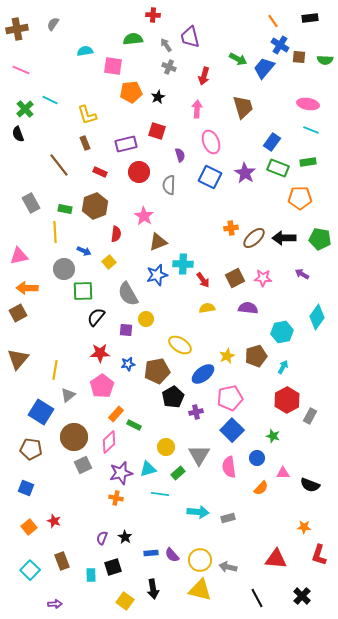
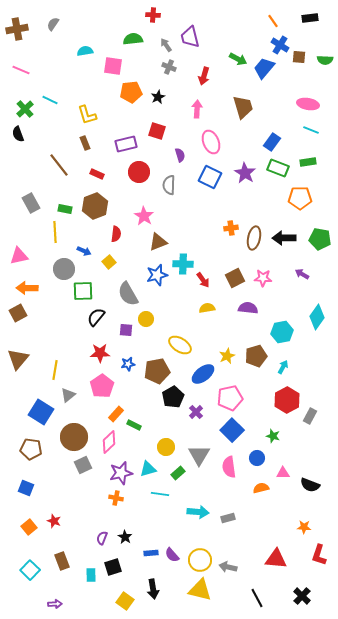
red rectangle at (100, 172): moved 3 px left, 2 px down
brown ellipse at (254, 238): rotated 35 degrees counterclockwise
purple cross at (196, 412): rotated 32 degrees counterclockwise
orange semicircle at (261, 488): rotated 147 degrees counterclockwise
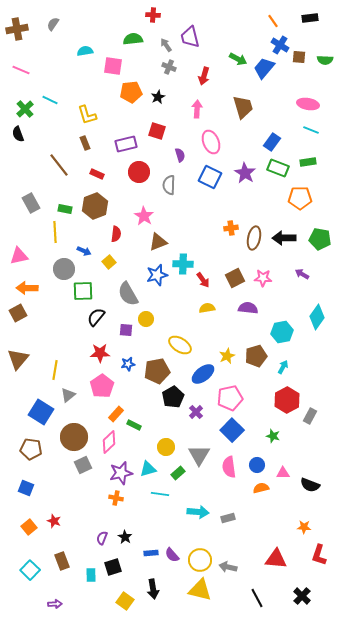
blue circle at (257, 458): moved 7 px down
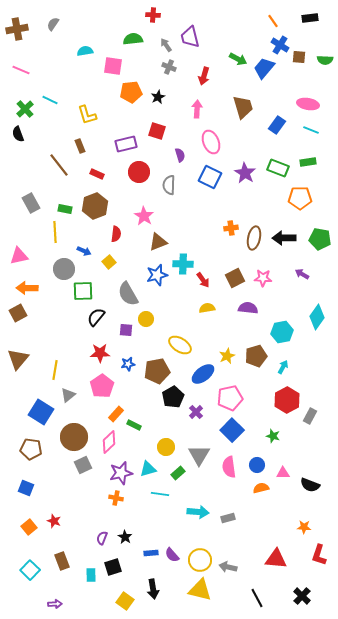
blue rectangle at (272, 142): moved 5 px right, 17 px up
brown rectangle at (85, 143): moved 5 px left, 3 px down
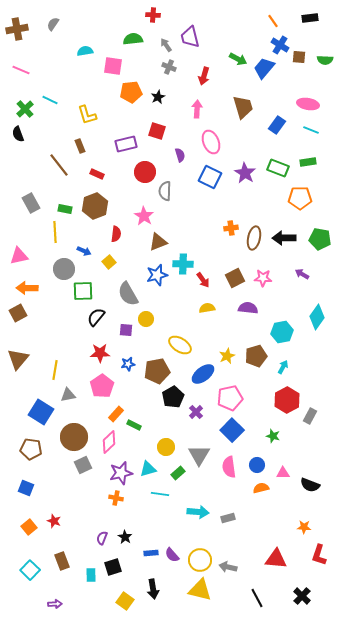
red circle at (139, 172): moved 6 px right
gray semicircle at (169, 185): moved 4 px left, 6 px down
gray triangle at (68, 395): rotated 28 degrees clockwise
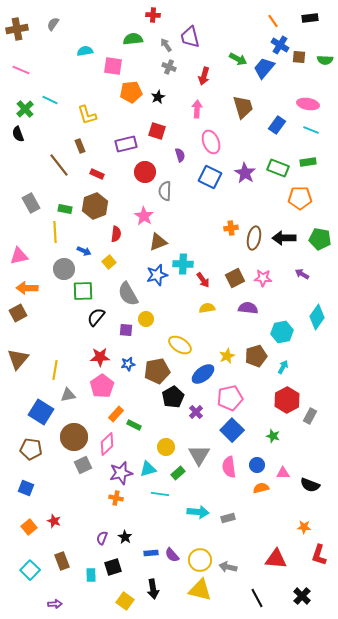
red star at (100, 353): moved 4 px down
pink diamond at (109, 442): moved 2 px left, 2 px down
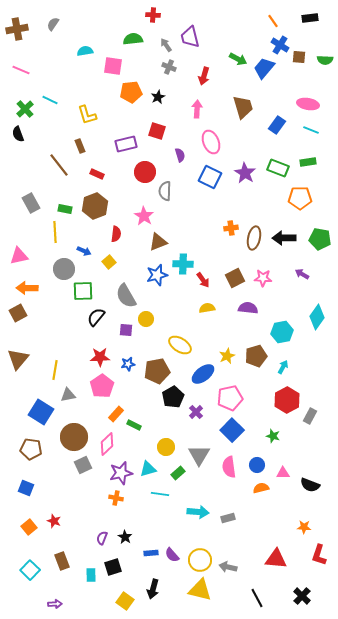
gray semicircle at (128, 294): moved 2 px left, 2 px down
black arrow at (153, 589): rotated 24 degrees clockwise
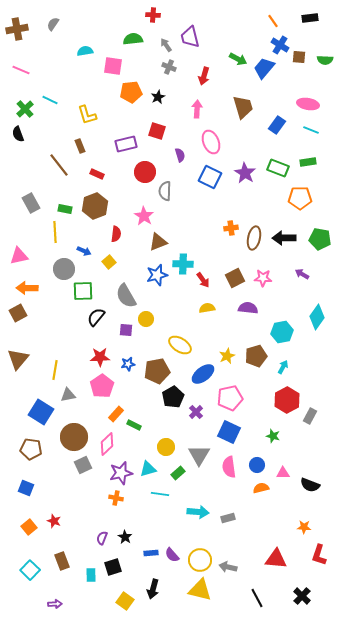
blue square at (232, 430): moved 3 px left, 2 px down; rotated 20 degrees counterclockwise
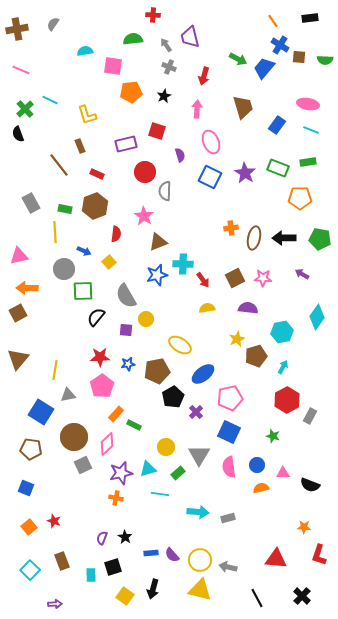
black star at (158, 97): moved 6 px right, 1 px up
yellow star at (227, 356): moved 10 px right, 17 px up
yellow square at (125, 601): moved 5 px up
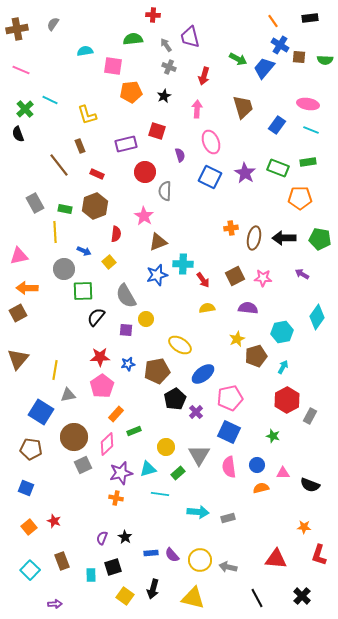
gray rectangle at (31, 203): moved 4 px right
brown square at (235, 278): moved 2 px up
black pentagon at (173, 397): moved 2 px right, 2 px down
green rectangle at (134, 425): moved 6 px down; rotated 48 degrees counterclockwise
yellow triangle at (200, 590): moved 7 px left, 8 px down
